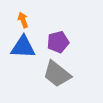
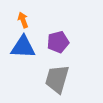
gray trapezoid: moved 5 px down; rotated 68 degrees clockwise
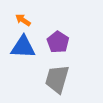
orange arrow: rotated 35 degrees counterclockwise
purple pentagon: rotated 25 degrees counterclockwise
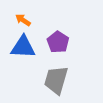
gray trapezoid: moved 1 px left, 1 px down
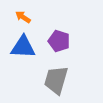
orange arrow: moved 3 px up
purple pentagon: moved 1 px right, 1 px up; rotated 15 degrees counterclockwise
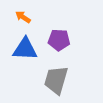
purple pentagon: moved 1 px up; rotated 15 degrees counterclockwise
blue triangle: moved 2 px right, 2 px down
